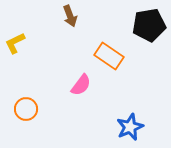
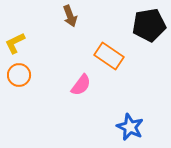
orange circle: moved 7 px left, 34 px up
blue star: rotated 24 degrees counterclockwise
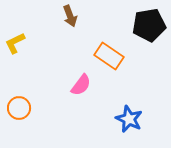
orange circle: moved 33 px down
blue star: moved 1 px left, 8 px up
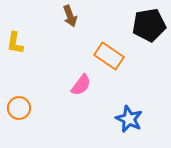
yellow L-shape: rotated 55 degrees counterclockwise
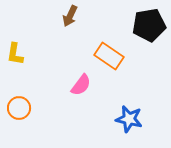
brown arrow: rotated 45 degrees clockwise
yellow L-shape: moved 11 px down
blue star: rotated 12 degrees counterclockwise
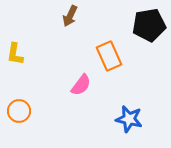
orange rectangle: rotated 32 degrees clockwise
orange circle: moved 3 px down
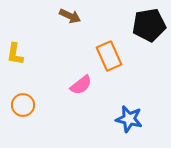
brown arrow: rotated 90 degrees counterclockwise
pink semicircle: rotated 15 degrees clockwise
orange circle: moved 4 px right, 6 px up
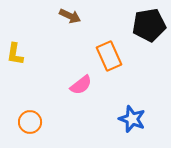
orange circle: moved 7 px right, 17 px down
blue star: moved 3 px right; rotated 8 degrees clockwise
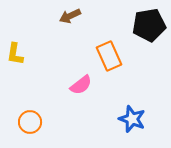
brown arrow: rotated 130 degrees clockwise
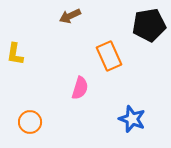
pink semicircle: moved 1 px left, 3 px down; rotated 35 degrees counterclockwise
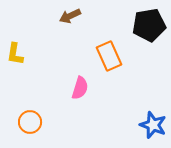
blue star: moved 21 px right, 6 px down
